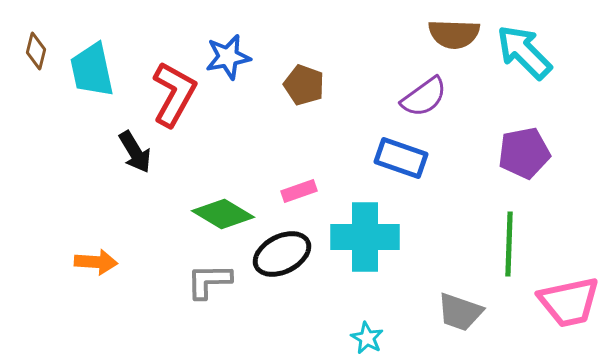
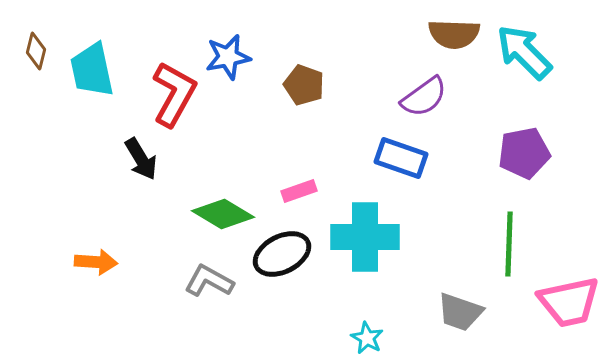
black arrow: moved 6 px right, 7 px down
gray L-shape: rotated 30 degrees clockwise
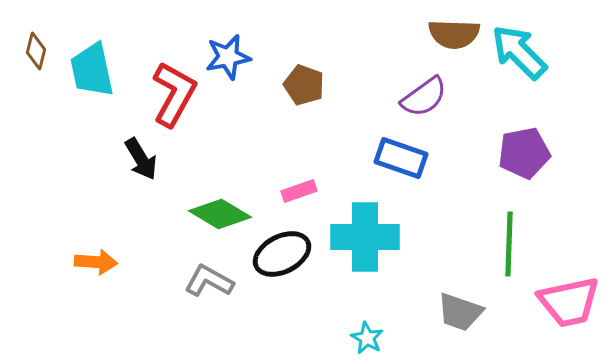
cyan arrow: moved 5 px left
green diamond: moved 3 px left
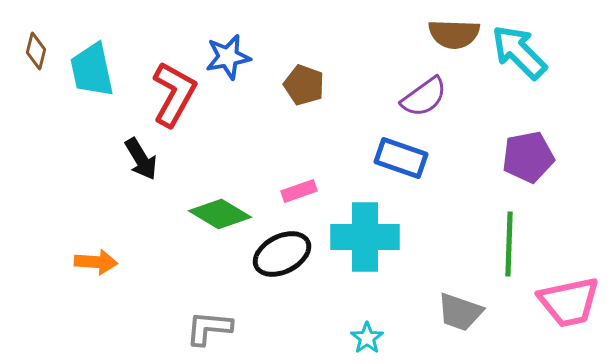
purple pentagon: moved 4 px right, 4 px down
gray L-shape: moved 47 px down; rotated 24 degrees counterclockwise
cyan star: rotated 8 degrees clockwise
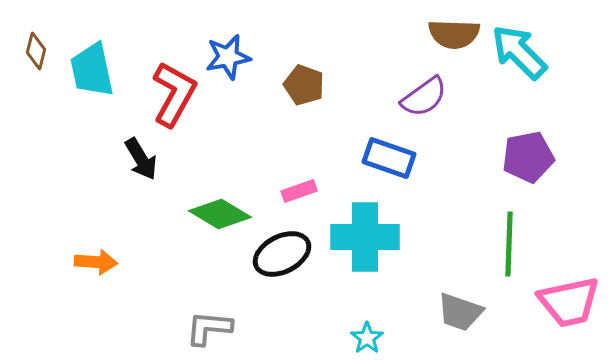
blue rectangle: moved 12 px left
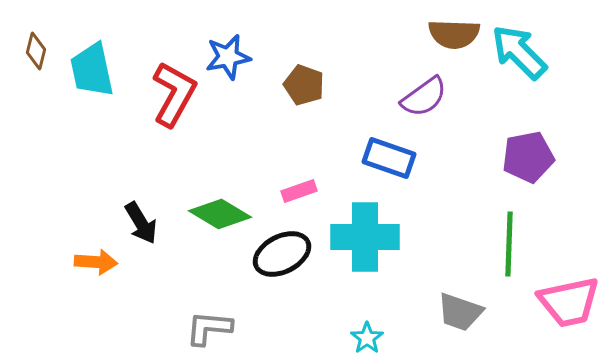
black arrow: moved 64 px down
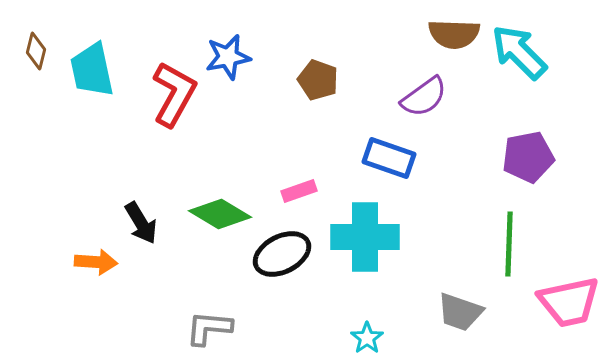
brown pentagon: moved 14 px right, 5 px up
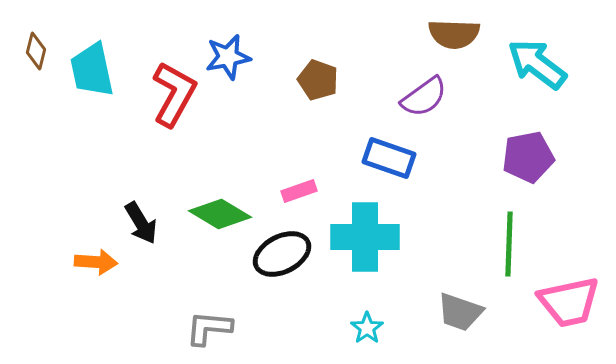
cyan arrow: moved 18 px right, 12 px down; rotated 8 degrees counterclockwise
cyan star: moved 10 px up
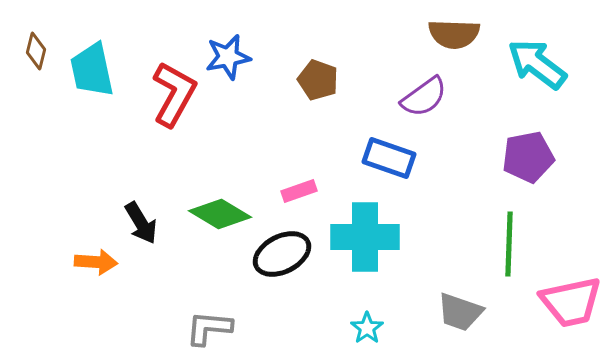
pink trapezoid: moved 2 px right
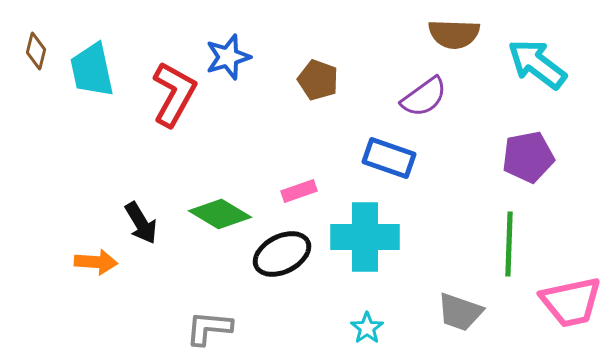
blue star: rotated 6 degrees counterclockwise
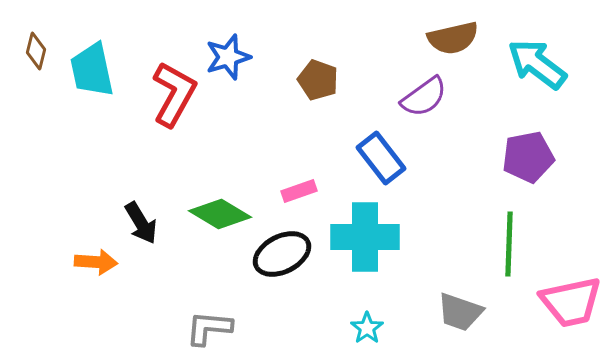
brown semicircle: moved 1 px left, 4 px down; rotated 15 degrees counterclockwise
blue rectangle: moved 8 px left; rotated 33 degrees clockwise
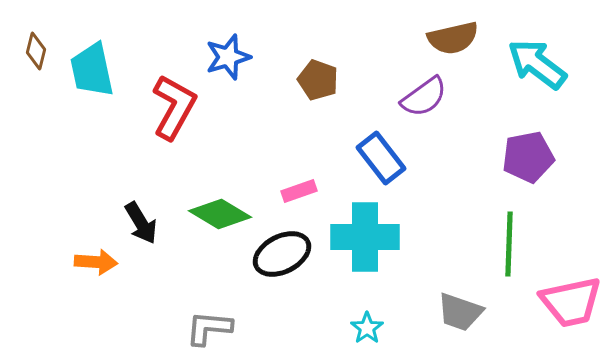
red L-shape: moved 13 px down
